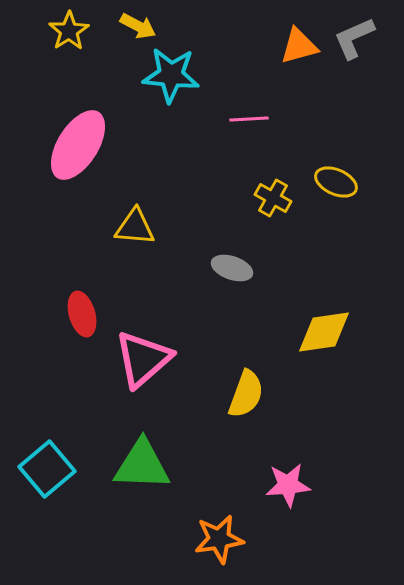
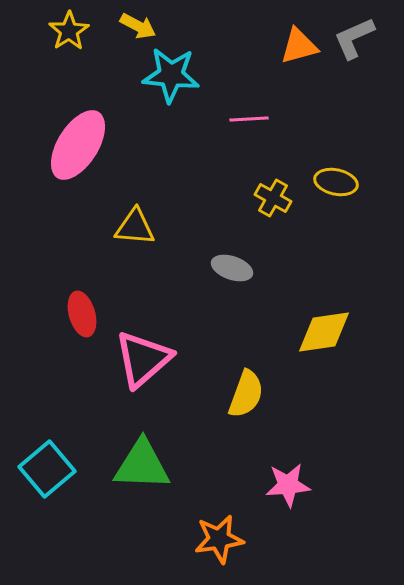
yellow ellipse: rotated 12 degrees counterclockwise
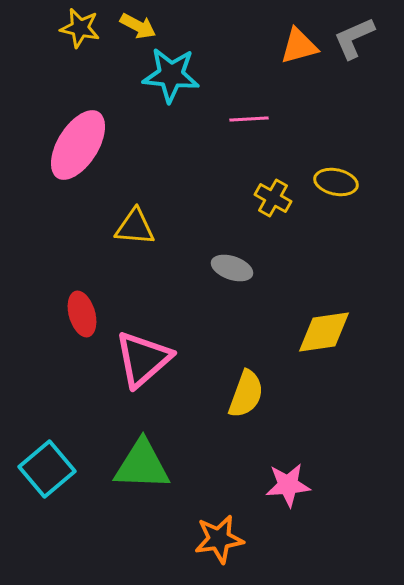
yellow star: moved 11 px right, 3 px up; rotated 27 degrees counterclockwise
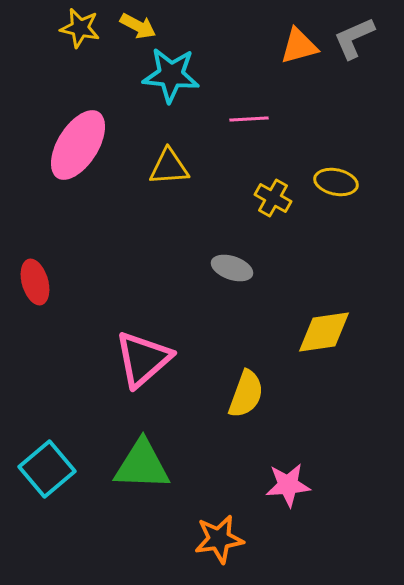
yellow triangle: moved 34 px right, 60 px up; rotated 9 degrees counterclockwise
red ellipse: moved 47 px left, 32 px up
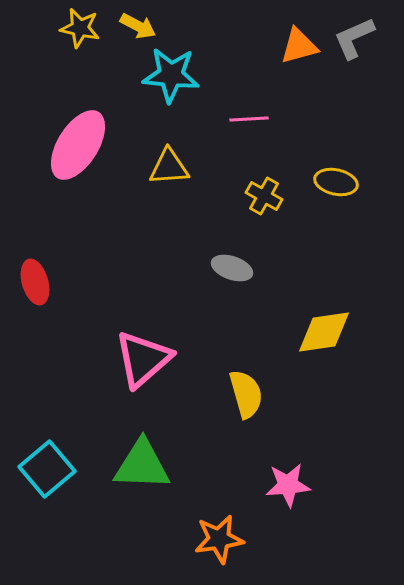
yellow cross: moved 9 px left, 2 px up
yellow semicircle: rotated 36 degrees counterclockwise
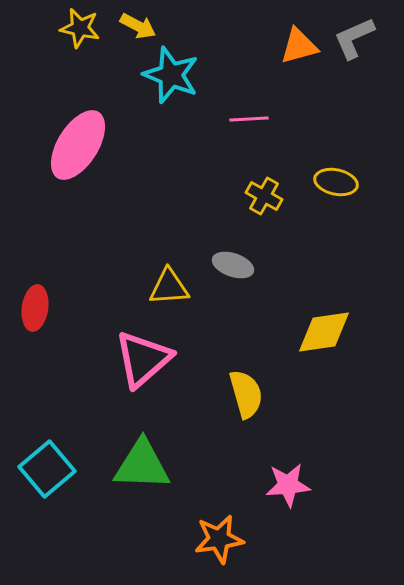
cyan star: rotated 16 degrees clockwise
yellow triangle: moved 120 px down
gray ellipse: moved 1 px right, 3 px up
red ellipse: moved 26 px down; rotated 24 degrees clockwise
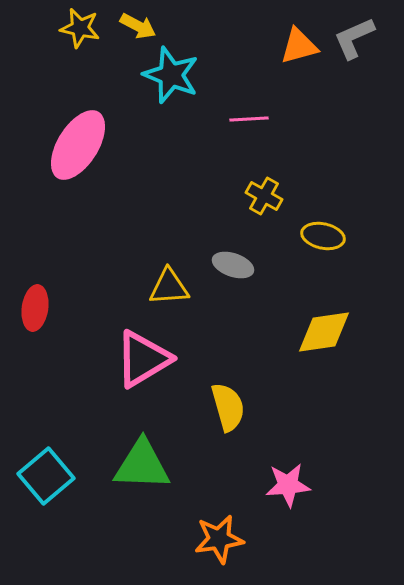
yellow ellipse: moved 13 px left, 54 px down
pink triangle: rotated 10 degrees clockwise
yellow semicircle: moved 18 px left, 13 px down
cyan square: moved 1 px left, 7 px down
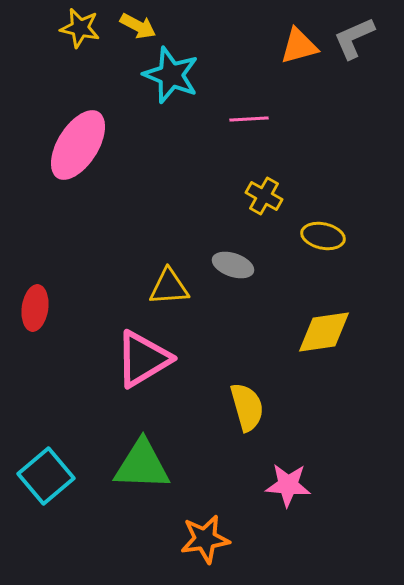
yellow semicircle: moved 19 px right
pink star: rotated 9 degrees clockwise
orange star: moved 14 px left
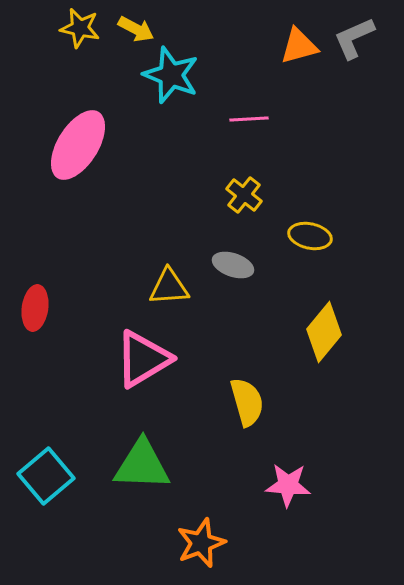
yellow arrow: moved 2 px left, 3 px down
yellow cross: moved 20 px left, 1 px up; rotated 9 degrees clockwise
yellow ellipse: moved 13 px left
yellow diamond: rotated 42 degrees counterclockwise
yellow semicircle: moved 5 px up
orange star: moved 4 px left, 4 px down; rotated 12 degrees counterclockwise
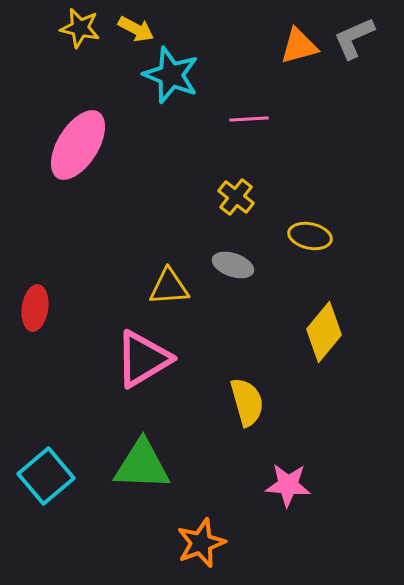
yellow cross: moved 8 px left, 2 px down
